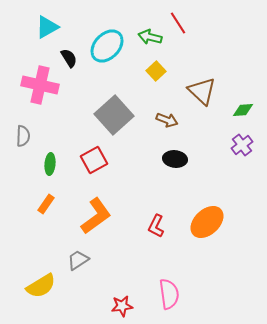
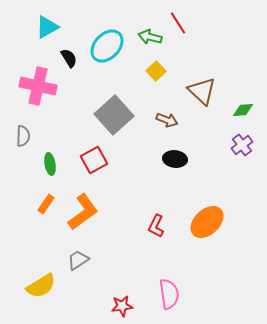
pink cross: moved 2 px left, 1 px down
green ellipse: rotated 15 degrees counterclockwise
orange L-shape: moved 13 px left, 4 px up
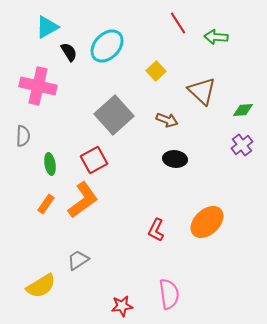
green arrow: moved 66 px right; rotated 10 degrees counterclockwise
black semicircle: moved 6 px up
orange L-shape: moved 12 px up
red L-shape: moved 4 px down
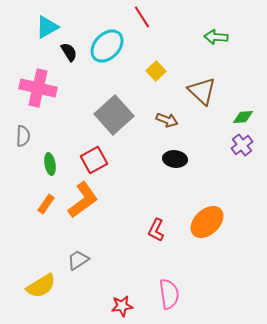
red line: moved 36 px left, 6 px up
pink cross: moved 2 px down
green diamond: moved 7 px down
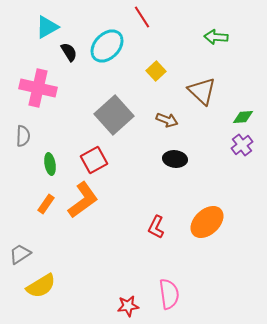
red L-shape: moved 3 px up
gray trapezoid: moved 58 px left, 6 px up
red star: moved 6 px right
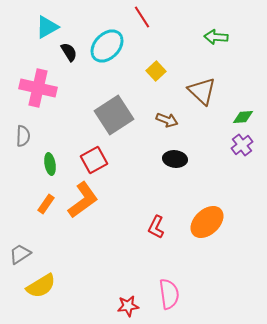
gray square: rotated 9 degrees clockwise
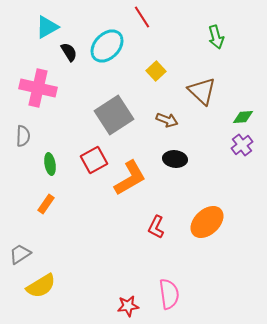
green arrow: rotated 110 degrees counterclockwise
orange L-shape: moved 47 px right, 22 px up; rotated 6 degrees clockwise
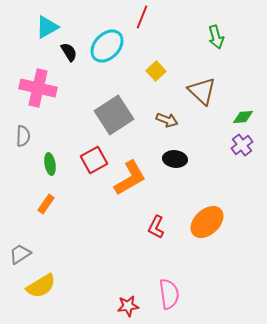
red line: rotated 55 degrees clockwise
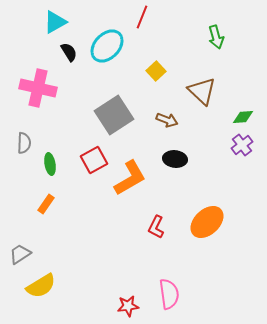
cyan triangle: moved 8 px right, 5 px up
gray semicircle: moved 1 px right, 7 px down
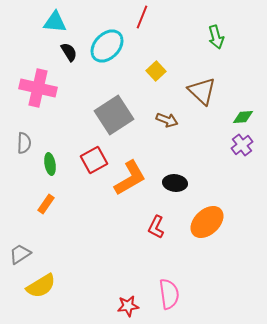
cyan triangle: rotated 35 degrees clockwise
black ellipse: moved 24 px down
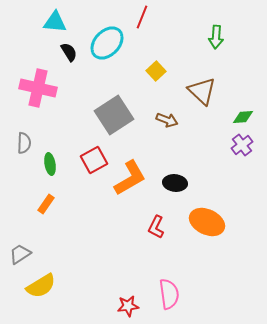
green arrow: rotated 20 degrees clockwise
cyan ellipse: moved 3 px up
orange ellipse: rotated 68 degrees clockwise
